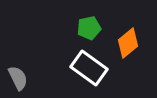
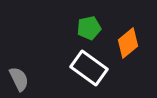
gray semicircle: moved 1 px right, 1 px down
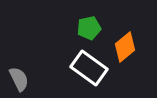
orange diamond: moved 3 px left, 4 px down
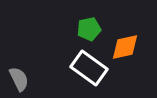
green pentagon: moved 1 px down
orange diamond: rotated 28 degrees clockwise
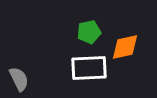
green pentagon: moved 3 px down
white rectangle: rotated 39 degrees counterclockwise
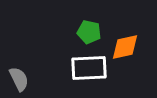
green pentagon: rotated 25 degrees clockwise
